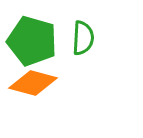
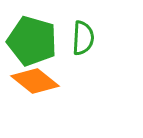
orange diamond: moved 2 px right, 2 px up; rotated 24 degrees clockwise
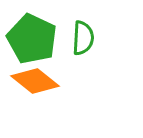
green pentagon: moved 2 px up; rotated 9 degrees clockwise
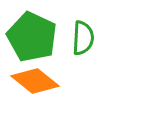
green pentagon: moved 2 px up
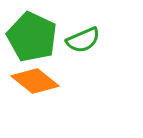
green semicircle: moved 2 px down; rotated 64 degrees clockwise
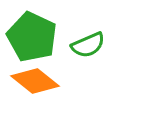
green semicircle: moved 5 px right, 5 px down
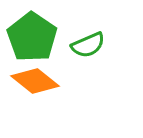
green pentagon: rotated 9 degrees clockwise
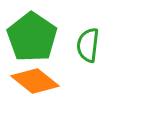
green semicircle: rotated 120 degrees clockwise
